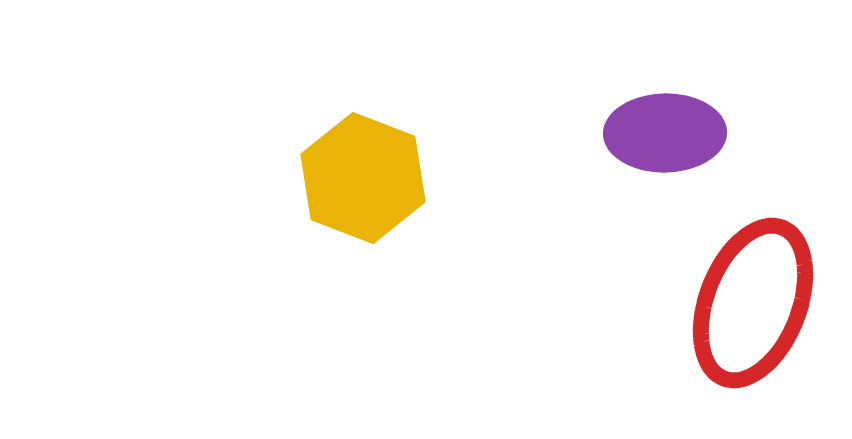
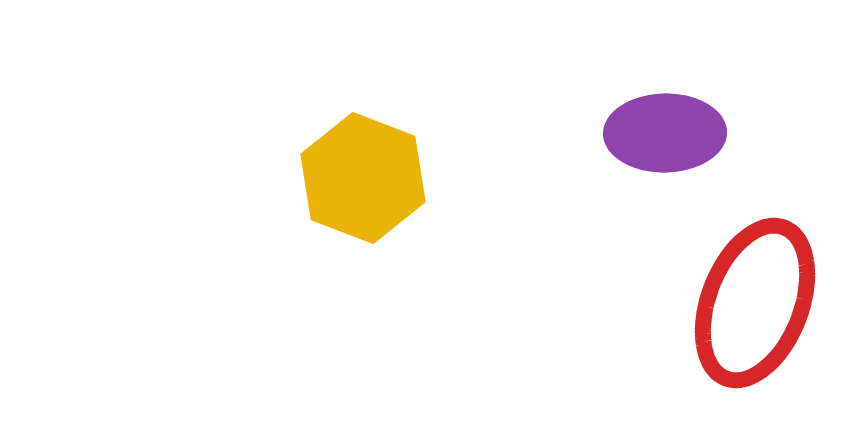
red ellipse: moved 2 px right
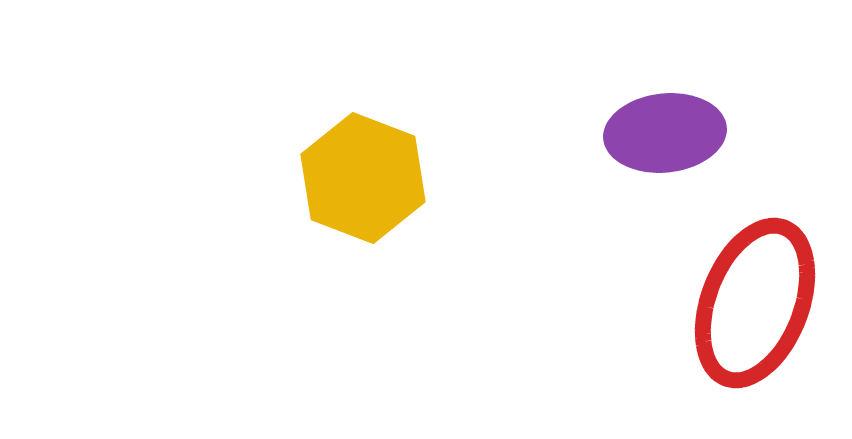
purple ellipse: rotated 5 degrees counterclockwise
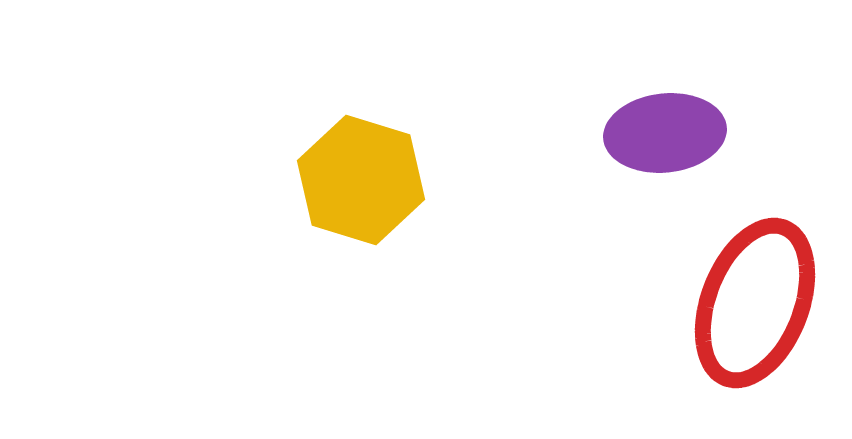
yellow hexagon: moved 2 px left, 2 px down; rotated 4 degrees counterclockwise
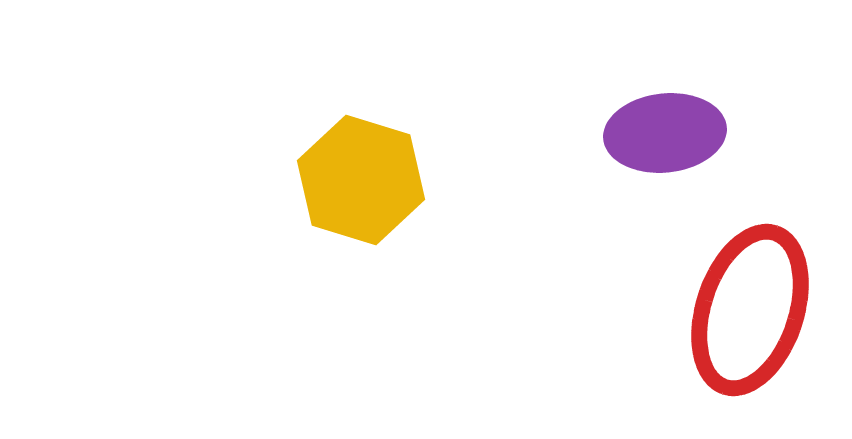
red ellipse: moved 5 px left, 7 px down; rotated 3 degrees counterclockwise
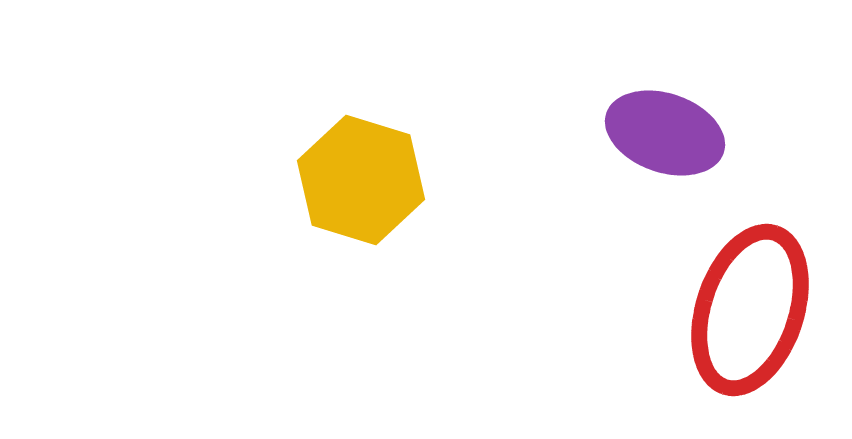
purple ellipse: rotated 25 degrees clockwise
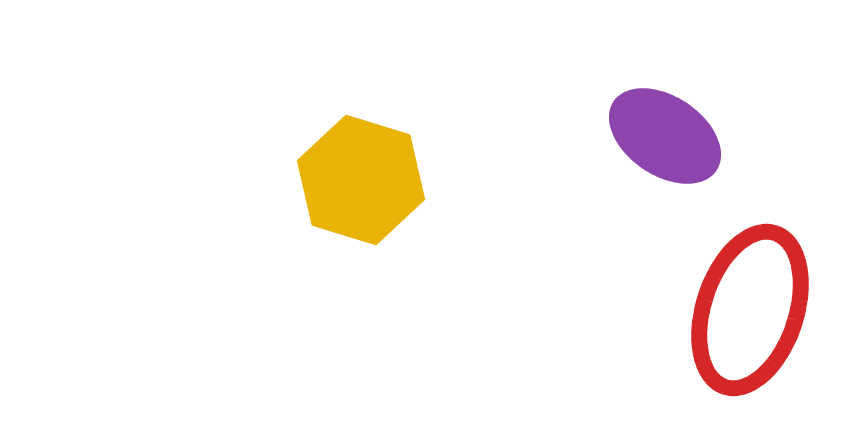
purple ellipse: moved 3 px down; rotated 15 degrees clockwise
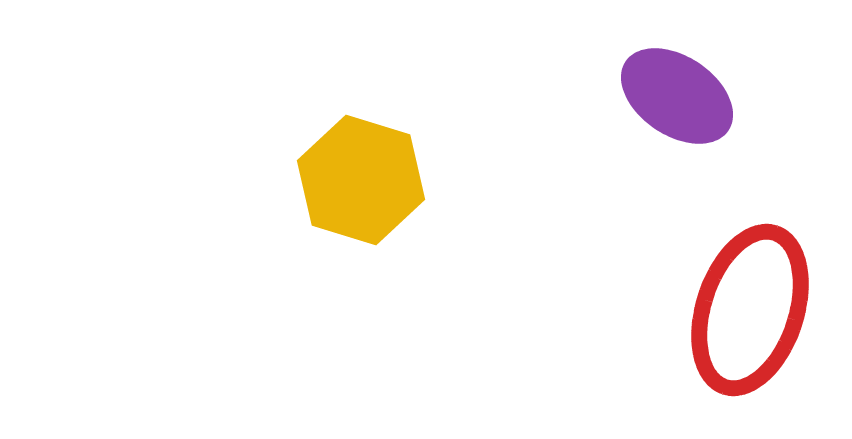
purple ellipse: moved 12 px right, 40 px up
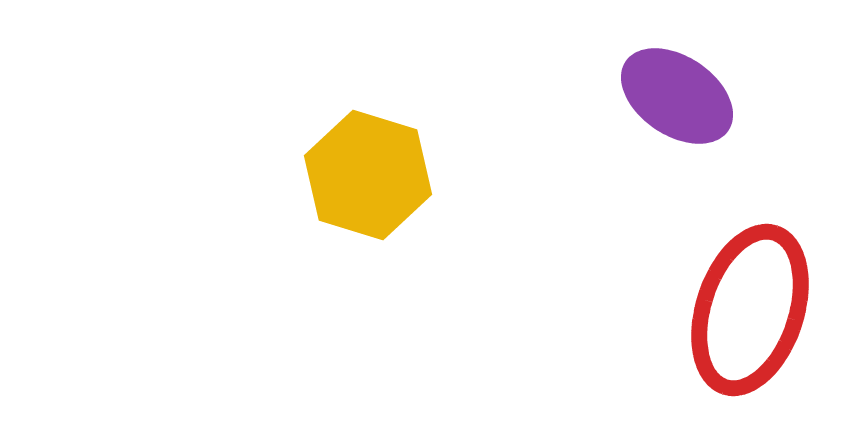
yellow hexagon: moved 7 px right, 5 px up
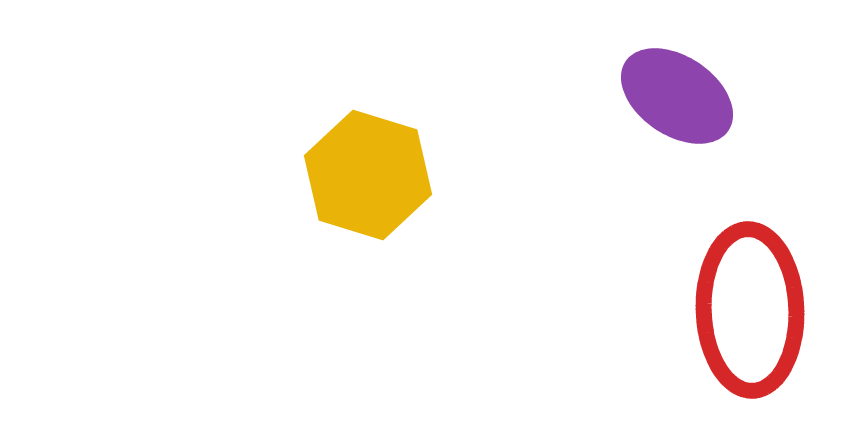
red ellipse: rotated 20 degrees counterclockwise
